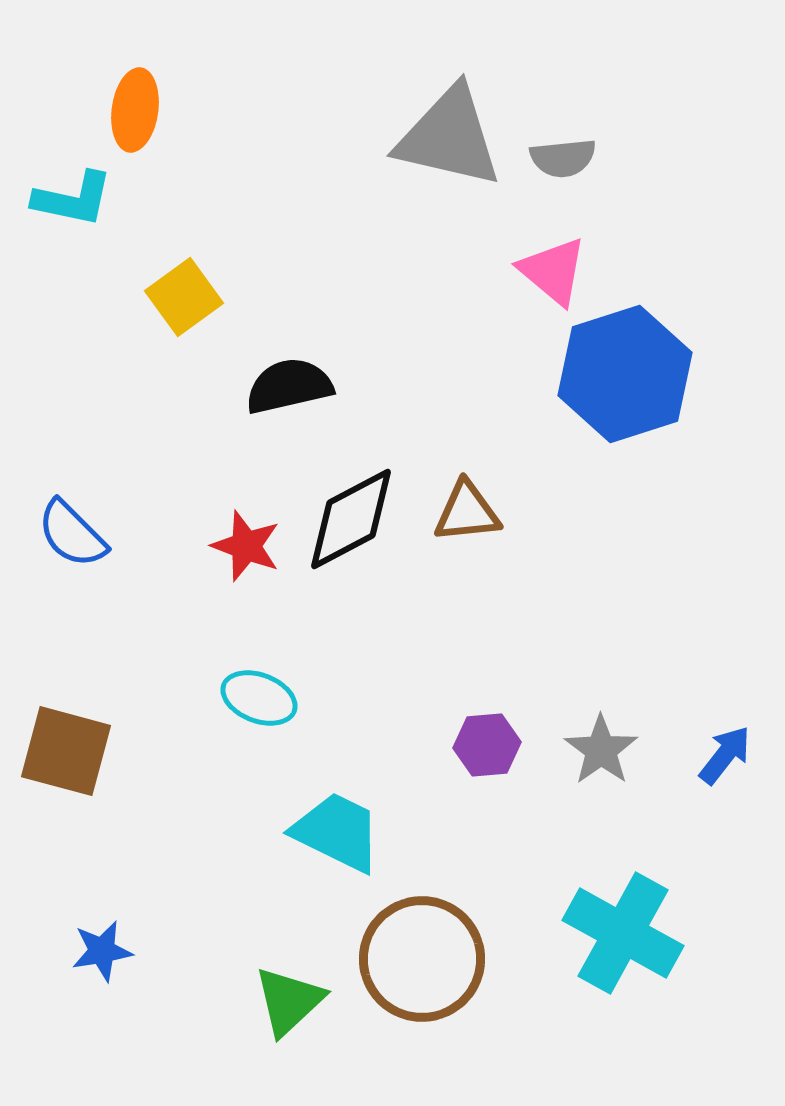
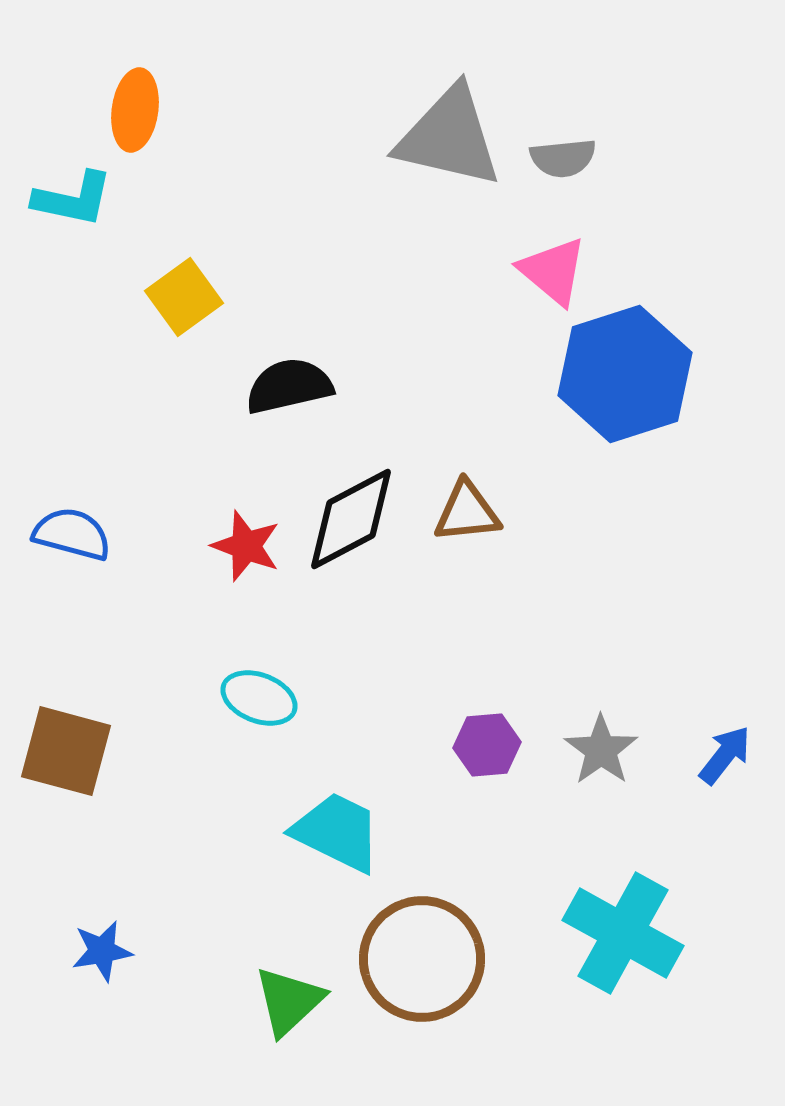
blue semicircle: rotated 150 degrees clockwise
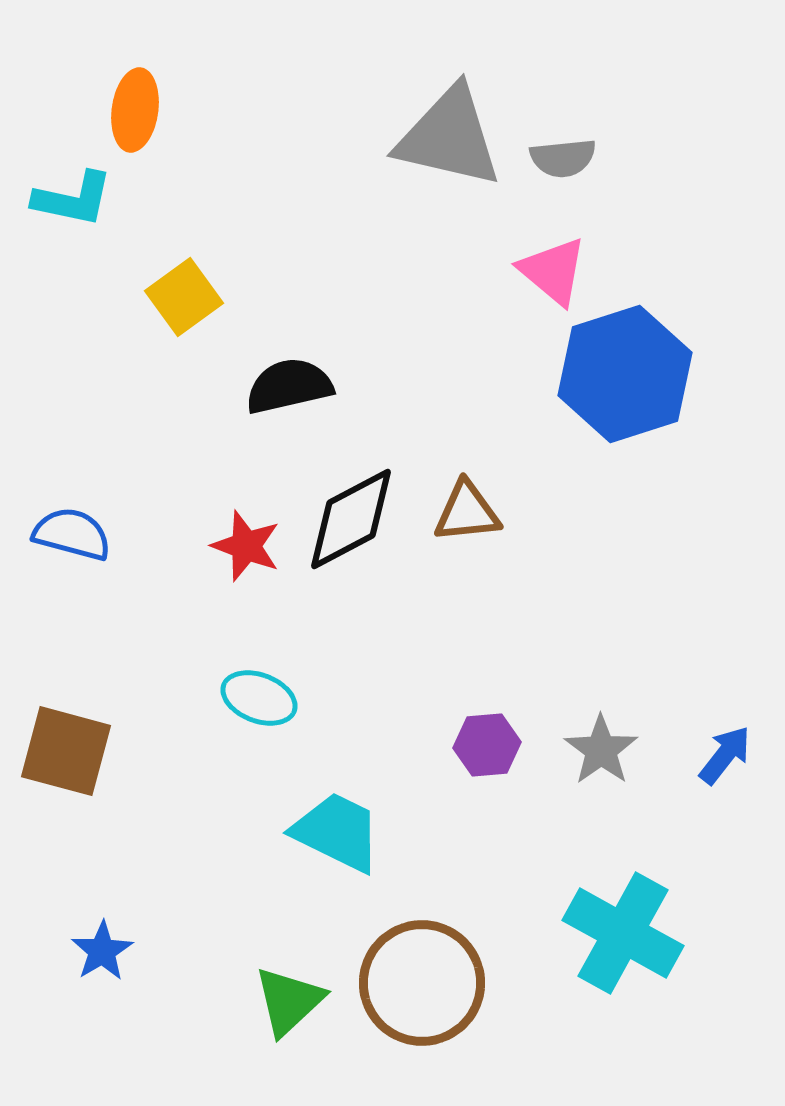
blue star: rotated 22 degrees counterclockwise
brown circle: moved 24 px down
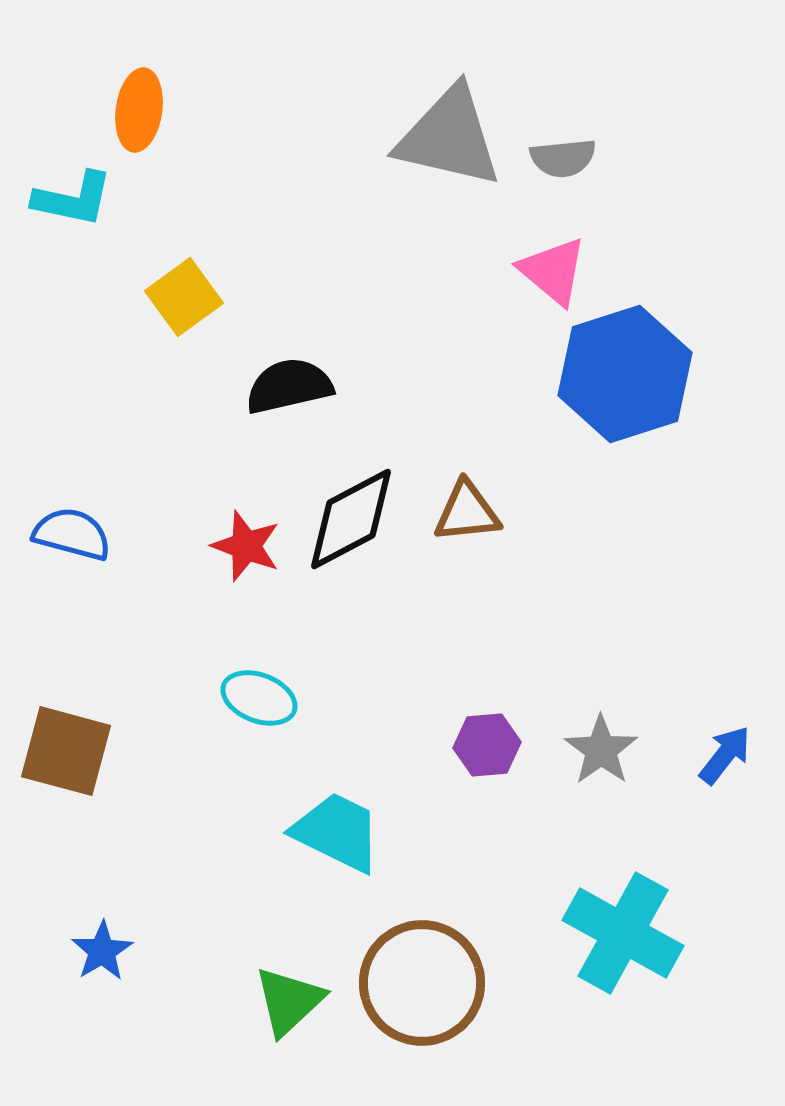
orange ellipse: moved 4 px right
